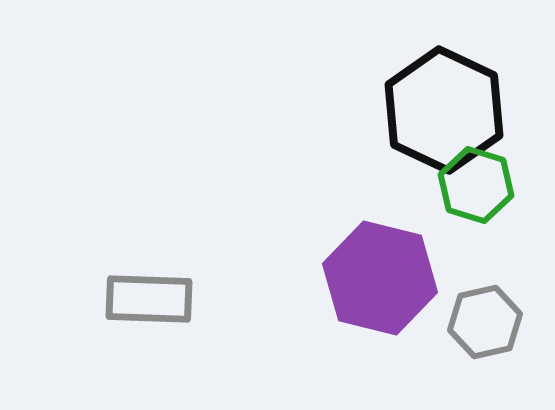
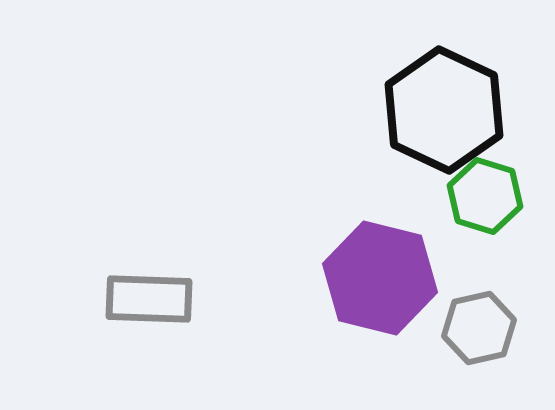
green hexagon: moved 9 px right, 11 px down
gray hexagon: moved 6 px left, 6 px down
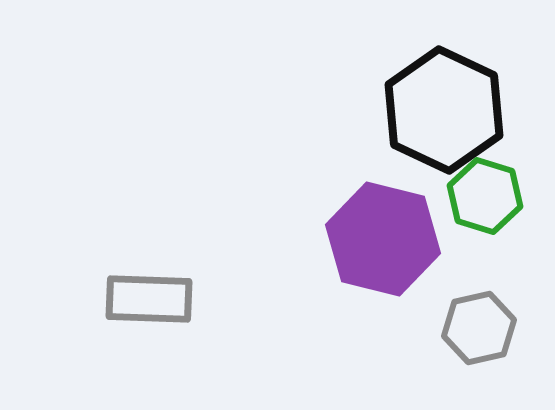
purple hexagon: moved 3 px right, 39 px up
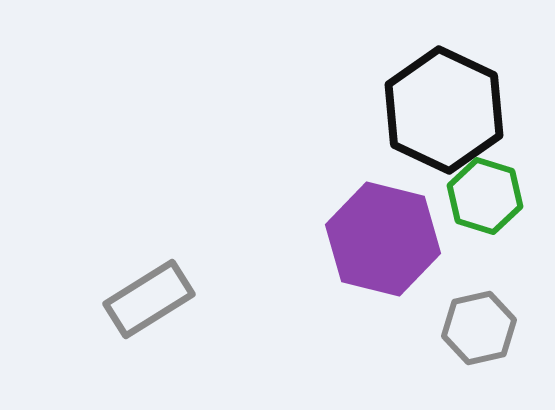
gray rectangle: rotated 34 degrees counterclockwise
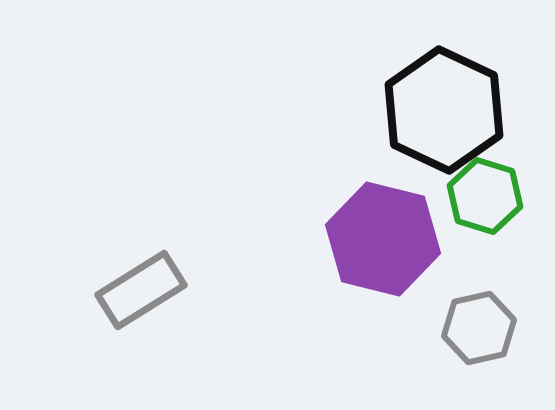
gray rectangle: moved 8 px left, 9 px up
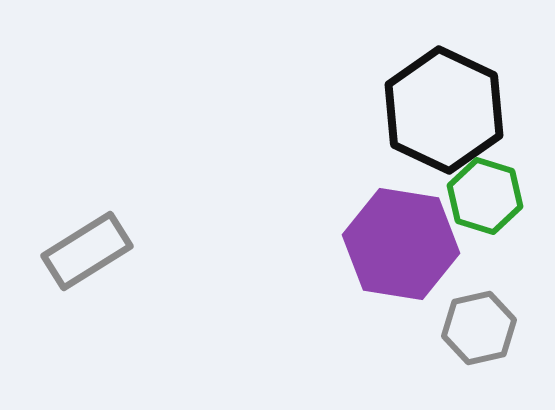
purple hexagon: moved 18 px right, 5 px down; rotated 5 degrees counterclockwise
gray rectangle: moved 54 px left, 39 px up
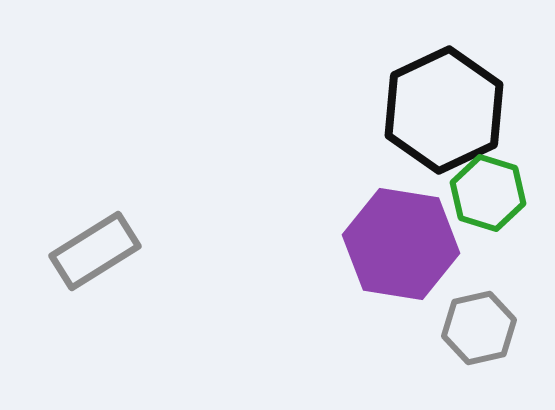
black hexagon: rotated 10 degrees clockwise
green hexagon: moved 3 px right, 3 px up
gray rectangle: moved 8 px right
